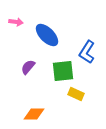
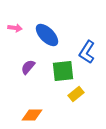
pink arrow: moved 1 px left, 6 px down
yellow rectangle: rotated 63 degrees counterclockwise
orange diamond: moved 2 px left, 1 px down
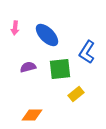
pink arrow: rotated 88 degrees clockwise
purple semicircle: rotated 35 degrees clockwise
green square: moved 3 px left, 2 px up
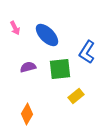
pink arrow: rotated 32 degrees counterclockwise
yellow rectangle: moved 2 px down
orange diamond: moved 5 px left, 1 px up; rotated 60 degrees counterclockwise
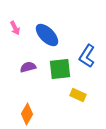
blue L-shape: moved 4 px down
yellow rectangle: moved 2 px right, 1 px up; rotated 63 degrees clockwise
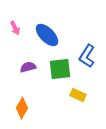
orange diamond: moved 5 px left, 6 px up
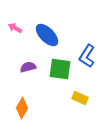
pink arrow: rotated 144 degrees clockwise
green square: rotated 15 degrees clockwise
yellow rectangle: moved 2 px right, 3 px down
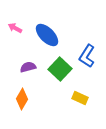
green square: rotated 35 degrees clockwise
orange diamond: moved 9 px up
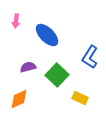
pink arrow: moved 1 px right, 7 px up; rotated 112 degrees counterclockwise
blue L-shape: moved 3 px right, 1 px down
green square: moved 3 px left, 6 px down
orange diamond: moved 3 px left; rotated 35 degrees clockwise
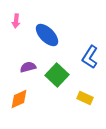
yellow rectangle: moved 5 px right
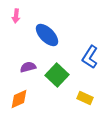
pink arrow: moved 5 px up
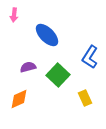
pink arrow: moved 2 px left, 1 px up
green square: moved 1 px right
yellow rectangle: rotated 42 degrees clockwise
